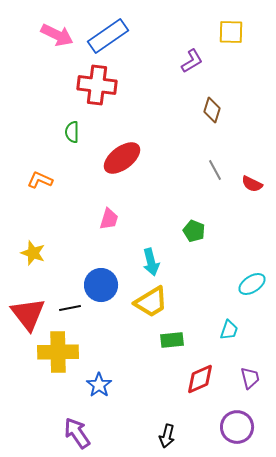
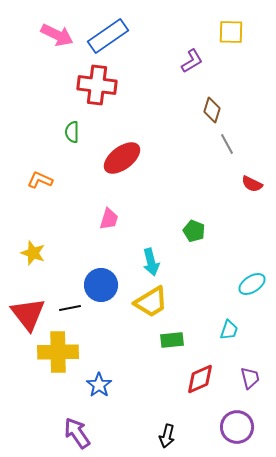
gray line: moved 12 px right, 26 px up
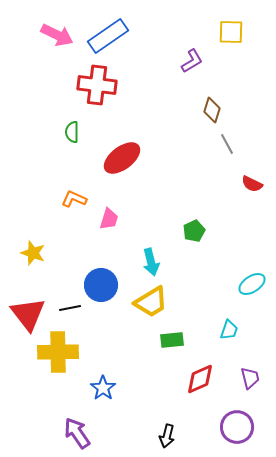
orange L-shape: moved 34 px right, 19 px down
green pentagon: rotated 25 degrees clockwise
blue star: moved 4 px right, 3 px down
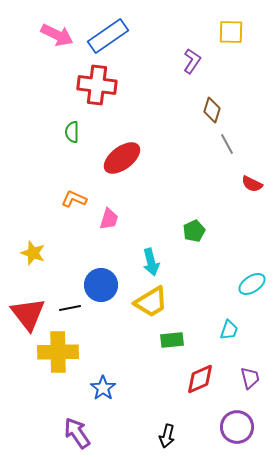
purple L-shape: rotated 25 degrees counterclockwise
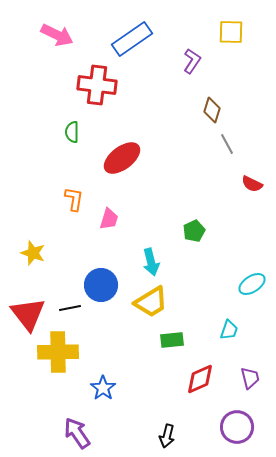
blue rectangle: moved 24 px right, 3 px down
orange L-shape: rotated 75 degrees clockwise
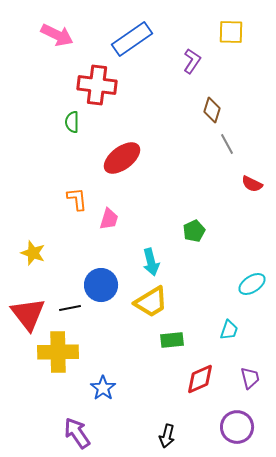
green semicircle: moved 10 px up
orange L-shape: moved 3 px right; rotated 15 degrees counterclockwise
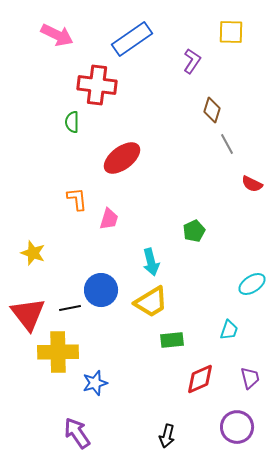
blue circle: moved 5 px down
blue star: moved 8 px left, 5 px up; rotated 20 degrees clockwise
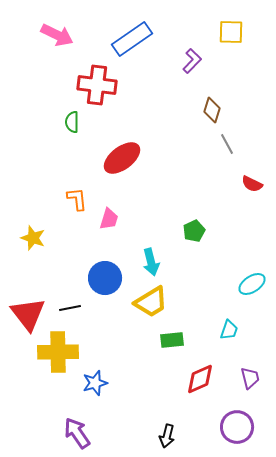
purple L-shape: rotated 10 degrees clockwise
yellow star: moved 15 px up
blue circle: moved 4 px right, 12 px up
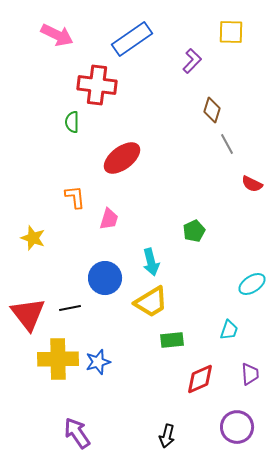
orange L-shape: moved 2 px left, 2 px up
yellow cross: moved 7 px down
purple trapezoid: moved 4 px up; rotated 10 degrees clockwise
blue star: moved 3 px right, 21 px up
